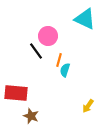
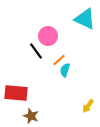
orange line: rotated 32 degrees clockwise
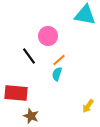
cyan triangle: moved 4 px up; rotated 15 degrees counterclockwise
black line: moved 7 px left, 5 px down
cyan semicircle: moved 8 px left, 4 px down
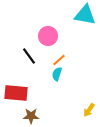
yellow arrow: moved 1 px right, 4 px down
brown star: rotated 21 degrees counterclockwise
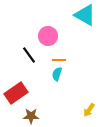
cyan triangle: rotated 20 degrees clockwise
black line: moved 1 px up
orange line: rotated 40 degrees clockwise
red rectangle: rotated 40 degrees counterclockwise
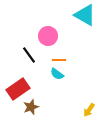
cyan semicircle: rotated 72 degrees counterclockwise
red rectangle: moved 2 px right, 4 px up
brown star: moved 9 px up; rotated 21 degrees counterclockwise
